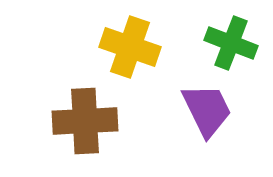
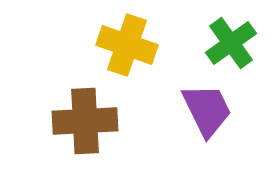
green cross: rotated 33 degrees clockwise
yellow cross: moved 3 px left, 2 px up
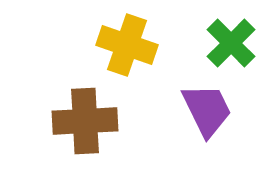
green cross: rotated 9 degrees counterclockwise
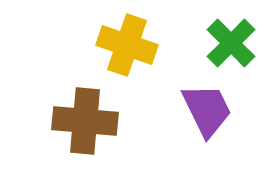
brown cross: rotated 8 degrees clockwise
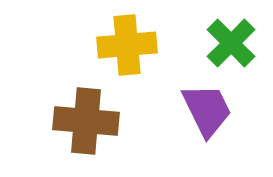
yellow cross: rotated 24 degrees counterclockwise
brown cross: moved 1 px right
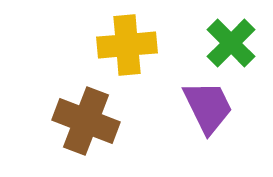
purple trapezoid: moved 1 px right, 3 px up
brown cross: rotated 16 degrees clockwise
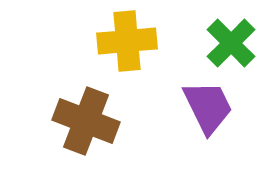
yellow cross: moved 4 px up
